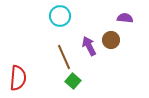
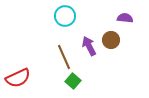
cyan circle: moved 5 px right
red semicircle: rotated 60 degrees clockwise
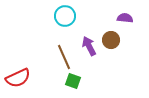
green square: rotated 21 degrees counterclockwise
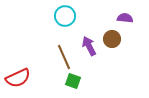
brown circle: moved 1 px right, 1 px up
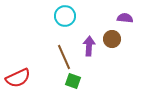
purple arrow: rotated 30 degrees clockwise
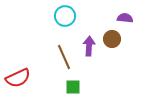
green square: moved 6 px down; rotated 21 degrees counterclockwise
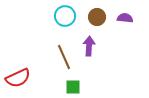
brown circle: moved 15 px left, 22 px up
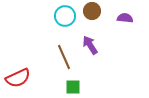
brown circle: moved 5 px left, 6 px up
purple arrow: moved 1 px right, 1 px up; rotated 36 degrees counterclockwise
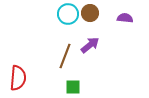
brown circle: moved 2 px left, 2 px down
cyan circle: moved 3 px right, 2 px up
purple arrow: rotated 84 degrees clockwise
brown line: moved 1 px right, 1 px up; rotated 45 degrees clockwise
red semicircle: rotated 60 degrees counterclockwise
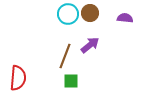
green square: moved 2 px left, 6 px up
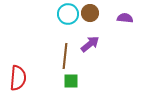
purple arrow: moved 1 px up
brown line: rotated 15 degrees counterclockwise
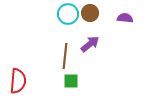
red semicircle: moved 3 px down
